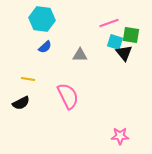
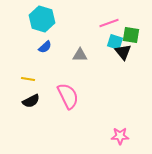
cyan hexagon: rotated 10 degrees clockwise
black triangle: moved 1 px left, 1 px up
black semicircle: moved 10 px right, 2 px up
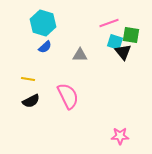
cyan hexagon: moved 1 px right, 4 px down
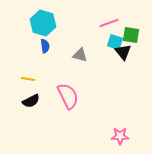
blue semicircle: moved 1 px up; rotated 56 degrees counterclockwise
gray triangle: rotated 14 degrees clockwise
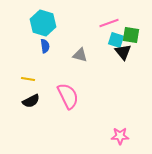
cyan square: moved 1 px right, 2 px up
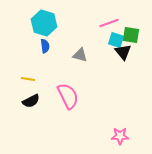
cyan hexagon: moved 1 px right
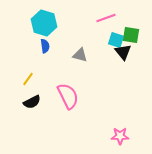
pink line: moved 3 px left, 5 px up
yellow line: rotated 64 degrees counterclockwise
black semicircle: moved 1 px right, 1 px down
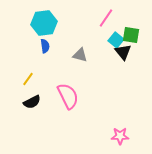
pink line: rotated 36 degrees counterclockwise
cyan hexagon: rotated 25 degrees counterclockwise
cyan square: rotated 21 degrees clockwise
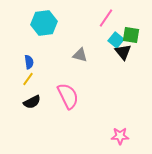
blue semicircle: moved 16 px left, 16 px down
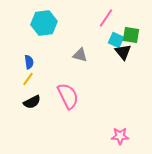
cyan square: rotated 14 degrees counterclockwise
